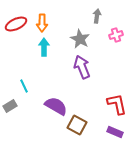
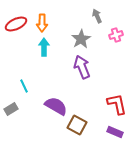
gray arrow: rotated 32 degrees counterclockwise
gray star: moved 1 px right; rotated 12 degrees clockwise
gray rectangle: moved 1 px right, 3 px down
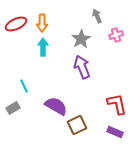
cyan arrow: moved 1 px left
gray rectangle: moved 2 px right, 1 px up
brown square: rotated 36 degrees clockwise
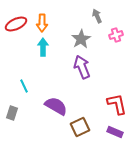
gray rectangle: moved 1 px left, 5 px down; rotated 40 degrees counterclockwise
brown square: moved 3 px right, 2 px down
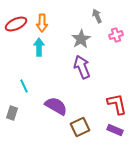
cyan arrow: moved 4 px left
purple rectangle: moved 2 px up
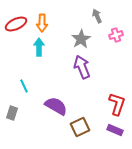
red L-shape: rotated 30 degrees clockwise
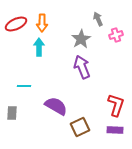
gray arrow: moved 1 px right, 3 px down
cyan line: rotated 64 degrees counterclockwise
red L-shape: moved 1 px left, 1 px down
gray rectangle: rotated 16 degrees counterclockwise
purple rectangle: rotated 21 degrees counterclockwise
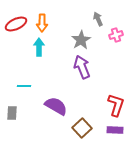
gray star: moved 1 px down
brown square: moved 2 px right, 1 px down; rotated 18 degrees counterclockwise
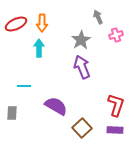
gray arrow: moved 2 px up
cyan arrow: moved 1 px down
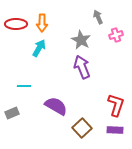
red ellipse: rotated 25 degrees clockwise
gray star: rotated 12 degrees counterclockwise
cyan arrow: rotated 30 degrees clockwise
gray rectangle: rotated 64 degrees clockwise
